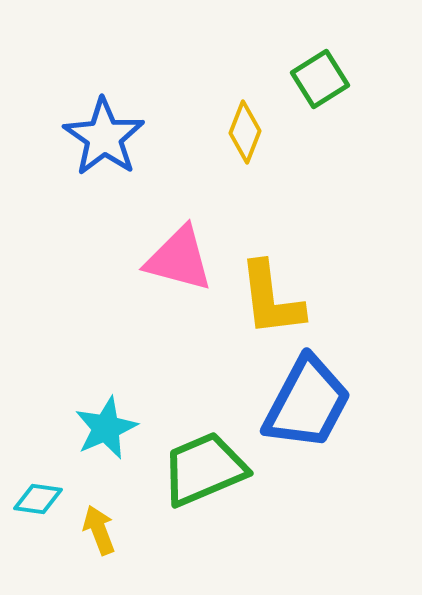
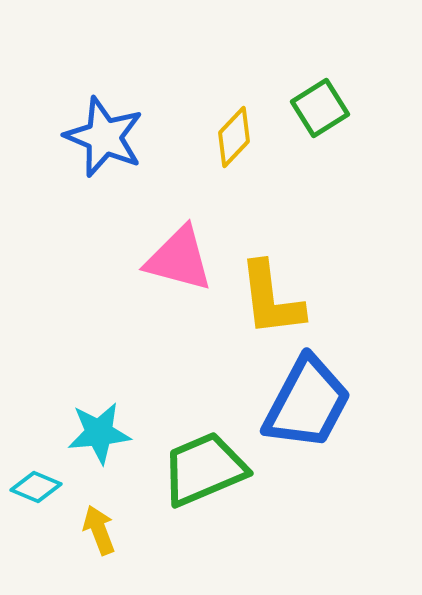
green square: moved 29 px down
yellow diamond: moved 11 px left, 5 px down; rotated 22 degrees clockwise
blue star: rotated 12 degrees counterclockwise
cyan star: moved 7 px left, 5 px down; rotated 18 degrees clockwise
cyan diamond: moved 2 px left, 12 px up; rotated 15 degrees clockwise
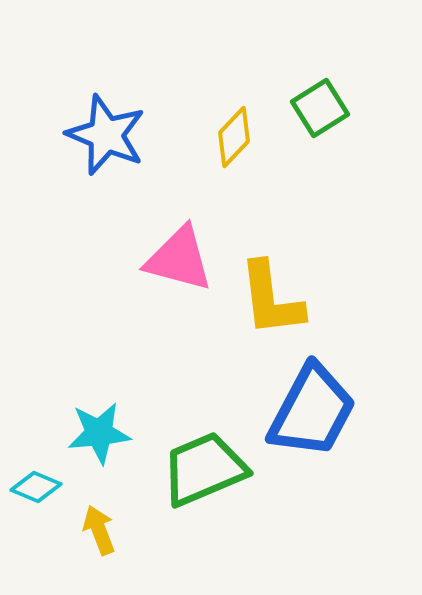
blue star: moved 2 px right, 2 px up
blue trapezoid: moved 5 px right, 8 px down
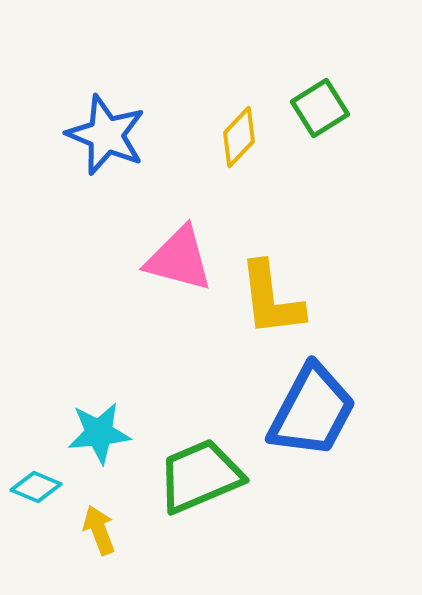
yellow diamond: moved 5 px right
green trapezoid: moved 4 px left, 7 px down
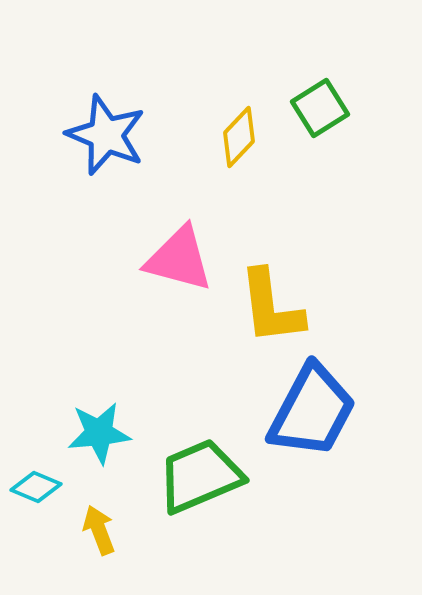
yellow L-shape: moved 8 px down
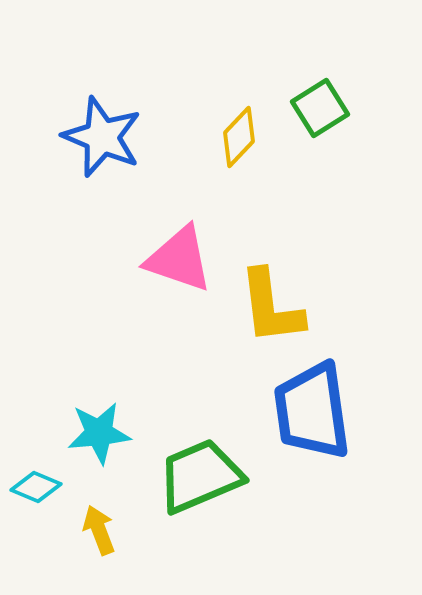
blue star: moved 4 px left, 2 px down
pink triangle: rotated 4 degrees clockwise
blue trapezoid: rotated 144 degrees clockwise
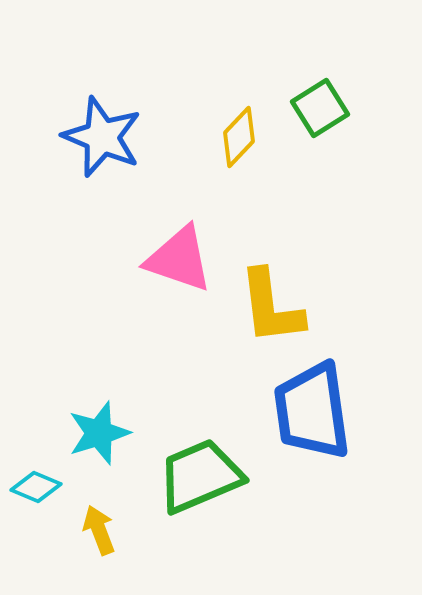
cyan star: rotated 12 degrees counterclockwise
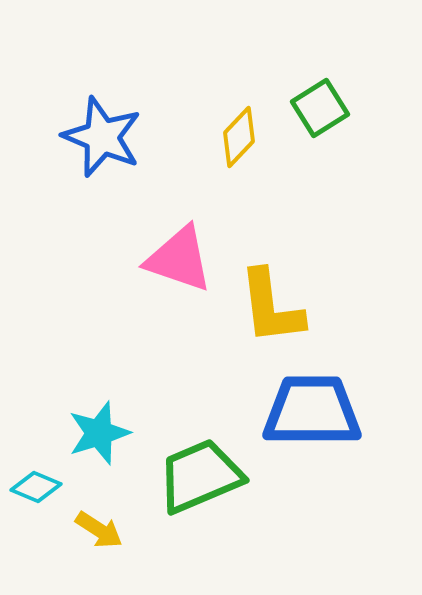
blue trapezoid: rotated 98 degrees clockwise
yellow arrow: rotated 144 degrees clockwise
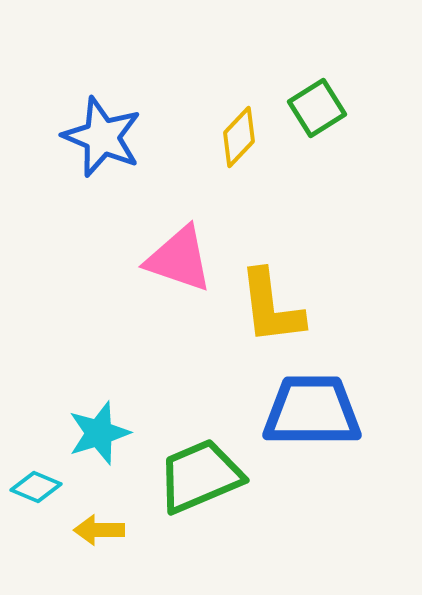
green square: moved 3 px left
yellow arrow: rotated 147 degrees clockwise
